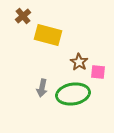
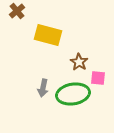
brown cross: moved 6 px left, 5 px up
pink square: moved 6 px down
gray arrow: moved 1 px right
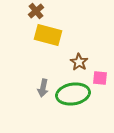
brown cross: moved 19 px right
pink square: moved 2 px right
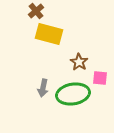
yellow rectangle: moved 1 px right, 1 px up
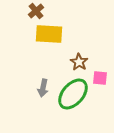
yellow rectangle: rotated 12 degrees counterclockwise
green ellipse: rotated 40 degrees counterclockwise
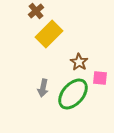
yellow rectangle: rotated 48 degrees counterclockwise
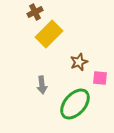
brown cross: moved 1 px left, 1 px down; rotated 14 degrees clockwise
brown star: rotated 18 degrees clockwise
gray arrow: moved 1 px left, 3 px up; rotated 18 degrees counterclockwise
green ellipse: moved 2 px right, 10 px down
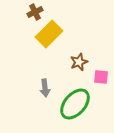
pink square: moved 1 px right, 1 px up
gray arrow: moved 3 px right, 3 px down
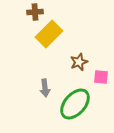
brown cross: rotated 21 degrees clockwise
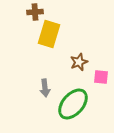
yellow rectangle: rotated 28 degrees counterclockwise
green ellipse: moved 2 px left
